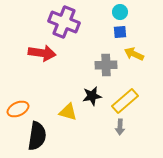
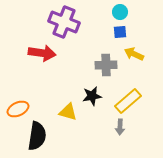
yellow rectangle: moved 3 px right
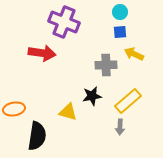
orange ellipse: moved 4 px left; rotated 15 degrees clockwise
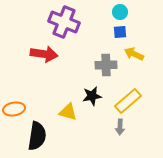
red arrow: moved 2 px right, 1 px down
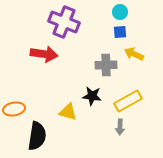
black star: rotated 18 degrees clockwise
yellow rectangle: rotated 12 degrees clockwise
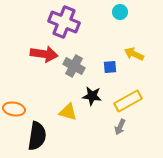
blue square: moved 10 px left, 35 px down
gray cross: moved 32 px left, 1 px down; rotated 30 degrees clockwise
orange ellipse: rotated 20 degrees clockwise
gray arrow: rotated 21 degrees clockwise
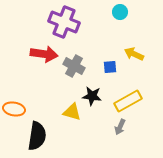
yellow triangle: moved 4 px right
